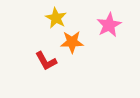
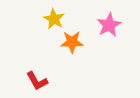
yellow star: moved 2 px left, 1 px down
red L-shape: moved 9 px left, 20 px down
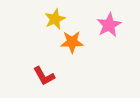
yellow star: moved 1 px right; rotated 20 degrees clockwise
red L-shape: moved 7 px right, 5 px up
